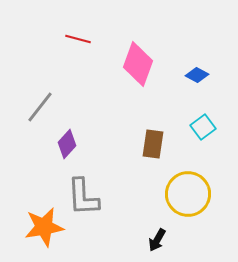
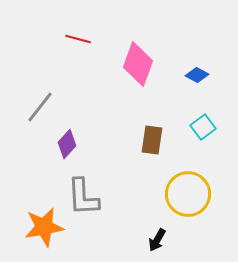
brown rectangle: moved 1 px left, 4 px up
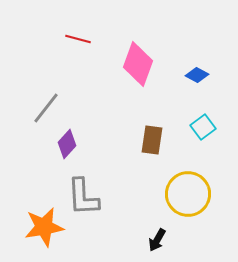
gray line: moved 6 px right, 1 px down
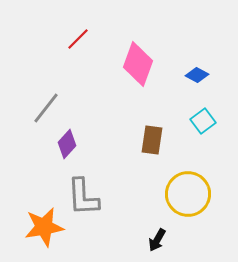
red line: rotated 60 degrees counterclockwise
cyan square: moved 6 px up
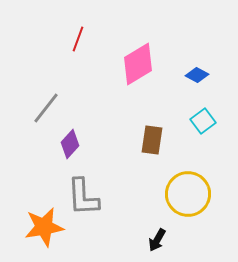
red line: rotated 25 degrees counterclockwise
pink diamond: rotated 39 degrees clockwise
purple diamond: moved 3 px right
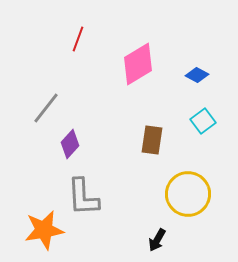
orange star: moved 3 px down
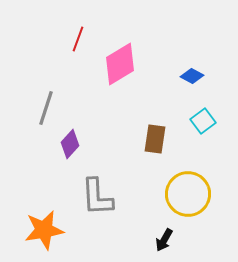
pink diamond: moved 18 px left
blue diamond: moved 5 px left, 1 px down
gray line: rotated 20 degrees counterclockwise
brown rectangle: moved 3 px right, 1 px up
gray L-shape: moved 14 px right
black arrow: moved 7 px right
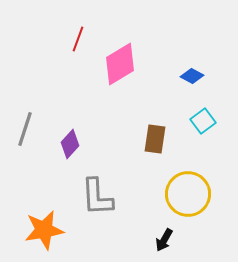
gray line: moved 21 px left, 21 px down
